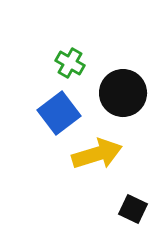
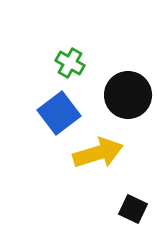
black circle: moved 5 px right, 2 px down
yellow arrow: moved 1 px right, 1 px up
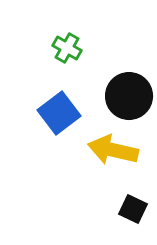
green cross: moved 3 px left, 15 px up
black circle: moved 1 px right, 1 px down
yellow arrow: moved 15 px right, 3 px up; rotated 150 degrees counterclockwise
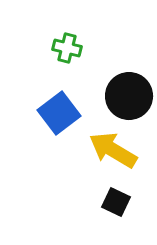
green cross: rotated 16 degrees counterclockwise
yellow arrow: rotated 18 degrees clockwise
black square: moved 17 px left, 7 px up
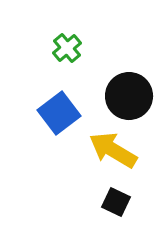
green cross: rotated 36 degrees clockwise
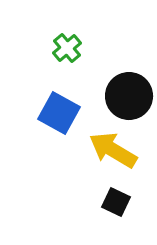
blue square: rotated 24 degrees counterclockwise
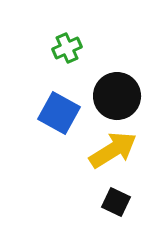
green cross: rotated 16 degrees clockwise
black circle: moved 12 px left
yellow arrow: rotated 117 degrees clockwise
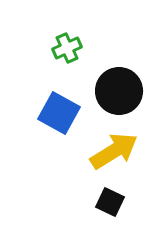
black circle: moved 2 px right, 5 px up
yellow arrow: moved 1 px right, 1 px down
black square: moved 6 px left
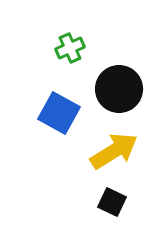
green cross: moved 3 px right
black circle: moved 2 px up
black square: moved 2 px right
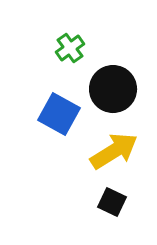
green cross: rotated 12 degrees counterclockwise
black circle: moved 6 px left
blue square: moved 1 px down
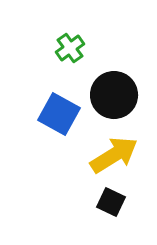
black circle: moved 1 px right, 6 px down
yellow arrow: moved 4 px down
black square: moved 1 px left
